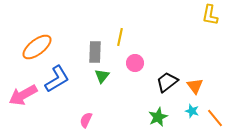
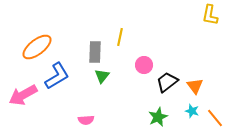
pink circle: moved 9 px right, 2 px down
blue L-shape: moved 3 px up
pink semicircle: rotated 119 degrees counterclockwise
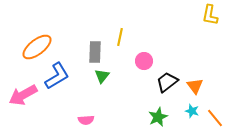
pink circle: moved 4 px up
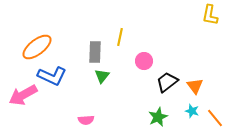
blue L-shape: moved 5 px left; rotated 56 degrees clockwise
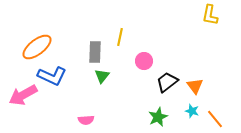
orange line: moved 1 px down
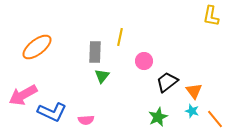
yellow L-shape: moved 1 px right, 1 px down
blue L-shape: moved 36 px down
orange triangle: moved 1 px left, 5 px down
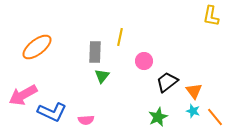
cyan star: moved 1 px right
orange line: moved 2 px up
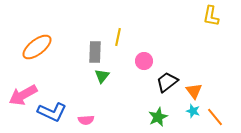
yellow line: moved 2 px left
